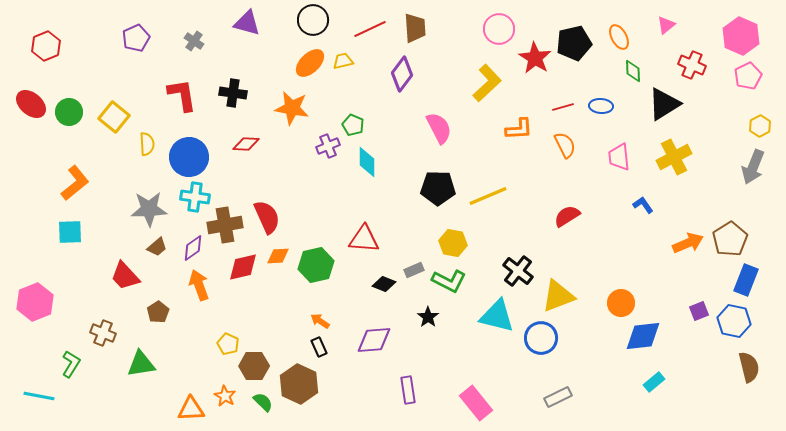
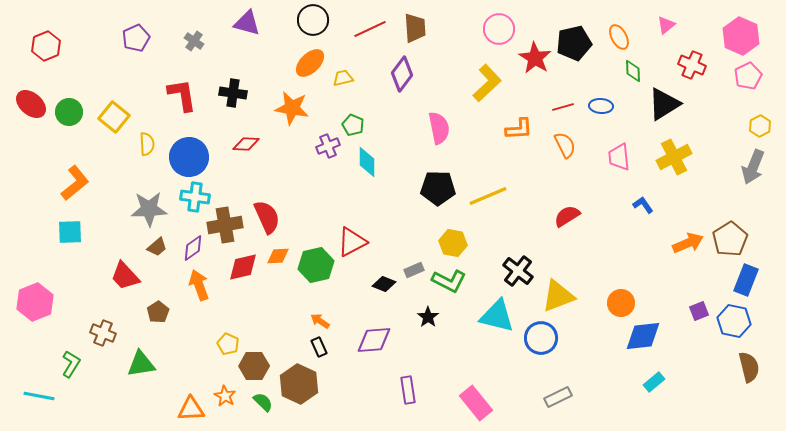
yellow trapezoid at (343, 61): moved 17 px down
pink semicircle at (439, 128): rotated 16 degrees clockwise
red triangle at (364, 239): moved 12 px left, 3 px down; rotated 32 degrees counterclockwise
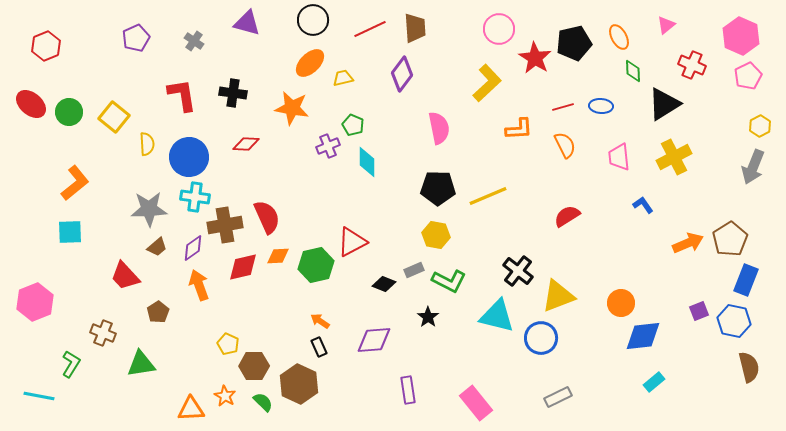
yellow hexagon at (453, 243): moved 17 px left, 8 px up
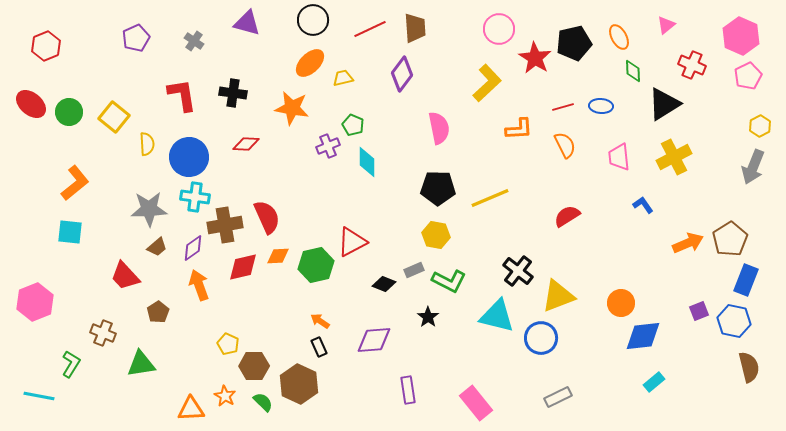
yellow line at (488, 196): moved 2 px right, 2 px down
cyan square at (70, 232): rotated 8 degrees clockwise
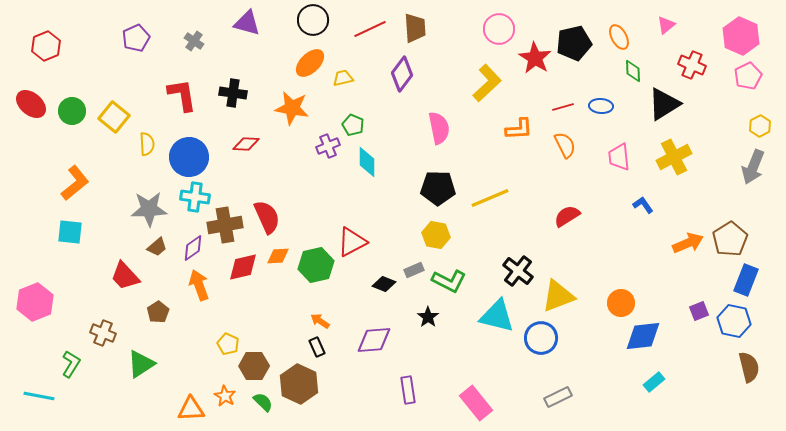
green circle at (69, 112): moved 3 px right, 1 px up
black rectangle at (319, 347): moved 2 px left
green triangle at (141, 364): rotated 24 degrees counterclockwise
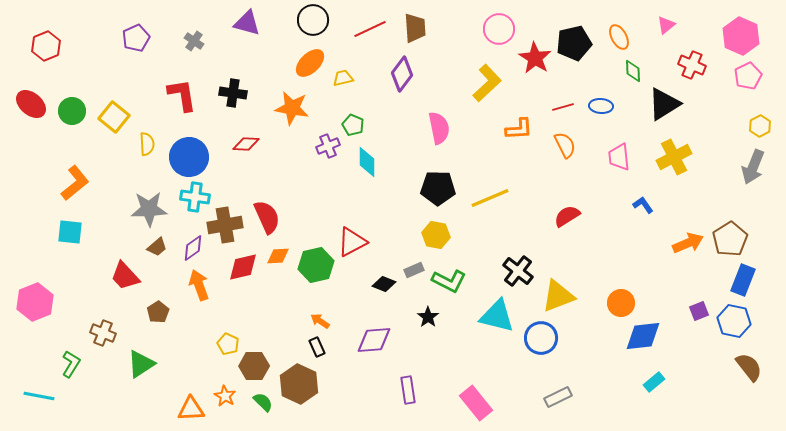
blue rectangle at (746, 280): moved 3 px left
brown semicircle at (749, 367): rotated 24 degrees counterclockwise
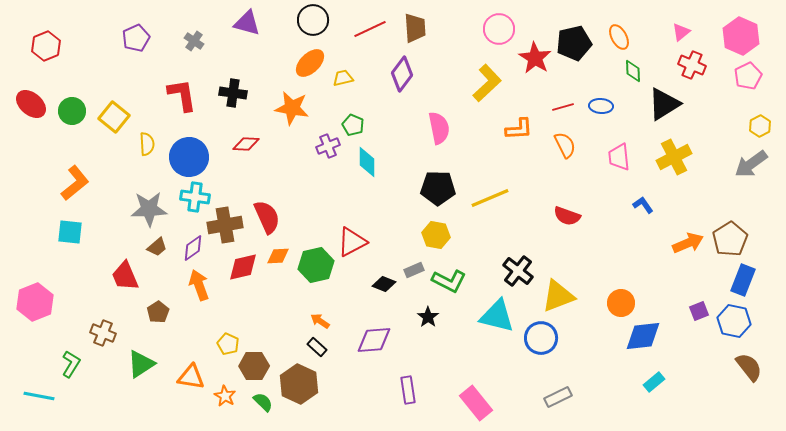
pink triangle at (666, 25): moved 15 px right, 7 px down
gray arrow at (753, 167): moved 2 px left, 3 px up; rotated 32 degrees clockwise
red semicircle at (567, 216): rotated 128 degrees counterclockwise
red trapezoid at (125, 276): rotated 20 degrees clockwise
black rectangle at (317, 347): rotated 24 degrees counterclockwise
orange triangle at (191, 409): moved 32 px up; rotated 12 degrees clockwise
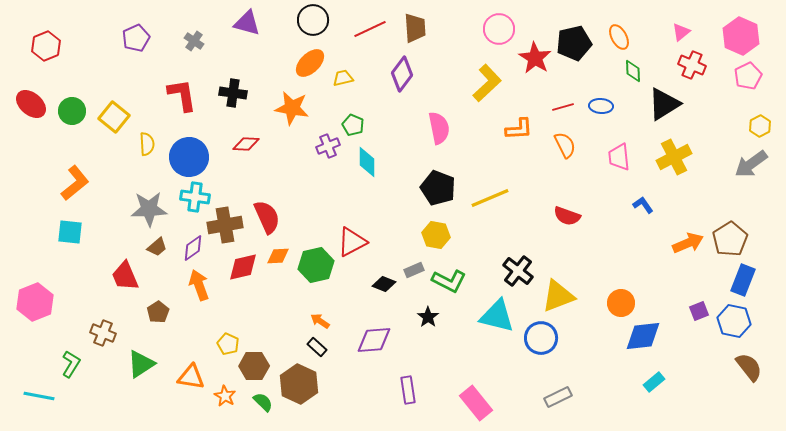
black pentagon at (438, 188): rotated 20 degrees clockwise
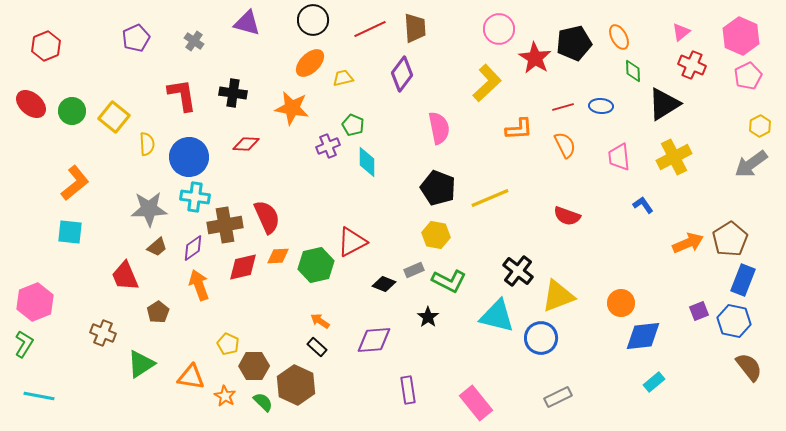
green L-shape at (71, 364): moved 47 px left, 20 px up
brown hexagon at (299, 384): moved 3 px left, 1 px down
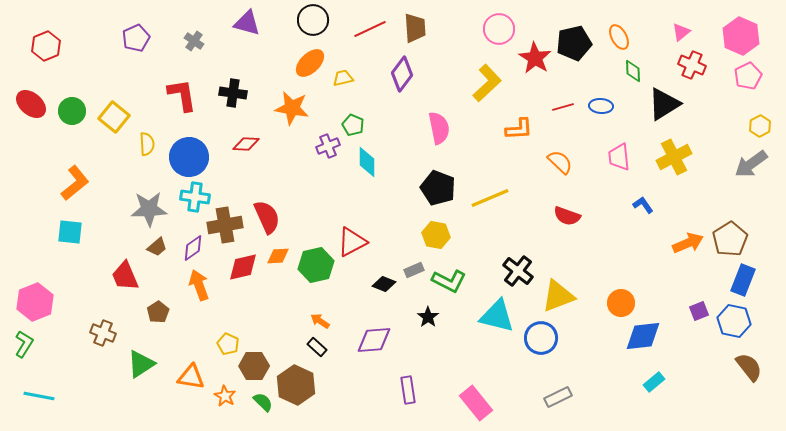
orange semicircle at (565, 145): moved 5 px left, 17 px down; rotated 20 degrees counterclockwise
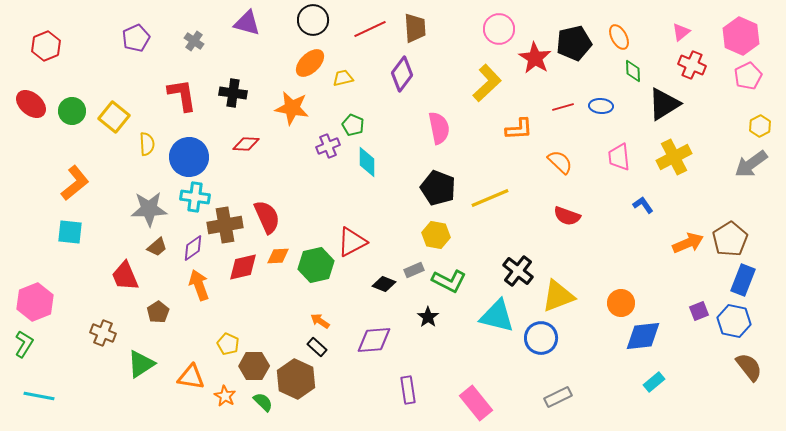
brown hexagon at (296, 385): moved 6 px up
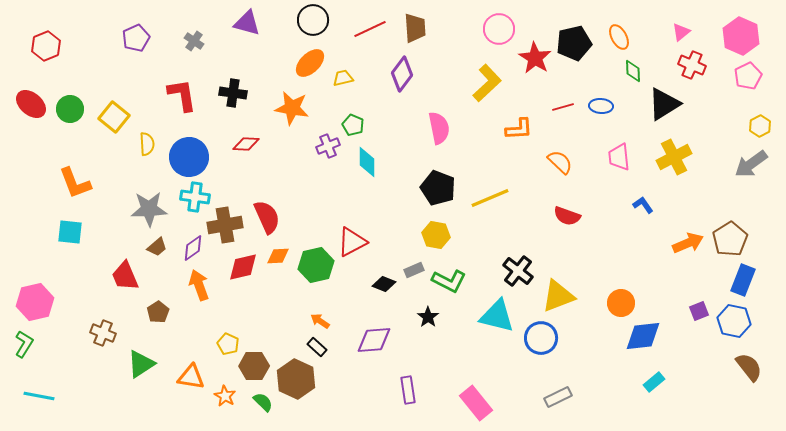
green circle at (72, 111): moved 2 px left, 2 px up
orange L-shape at (75, 183): rotated 108 degrees clockwise
pink hexagon at (35, 302): rotated 9 degrees clockwise
